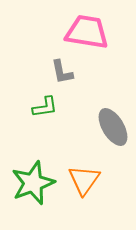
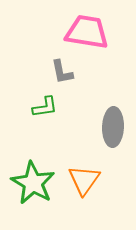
gray ellipse: rotated 33 degrees clockwise
green star: rotated 21 degrees counterclockwise
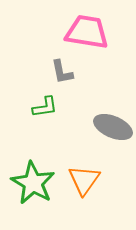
gray ellipse: rotated 69 degrees counterclockwise
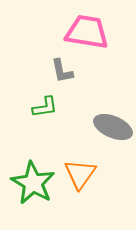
gray L-shape: moved 1 px up
orange triangle: moved 4 px left, 6 px up
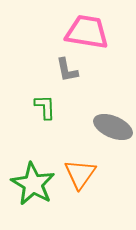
gray L-shape: moved 5 px right, 1 px up
green L-shape: rotated 84 degrees counterclockwise
green star: moved 1 px down
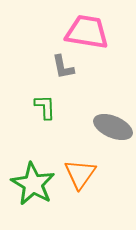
gray L-shape: moved 4 px left, 3 px up
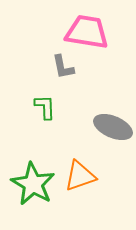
orange triangle: moved 2 px down; rotated 36 degrees clockwise
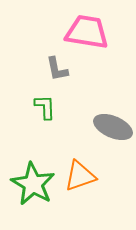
gray L-shape: moved 6 px left, 2 px down
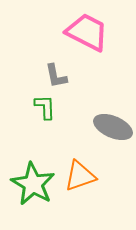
pink trapezoid: rotated 18 degrees clockwise
gray L-shape: moved 1 px left, 7 px down
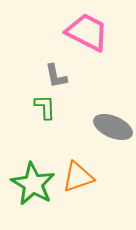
orange triangle: moved 2 px left, 1 px down
